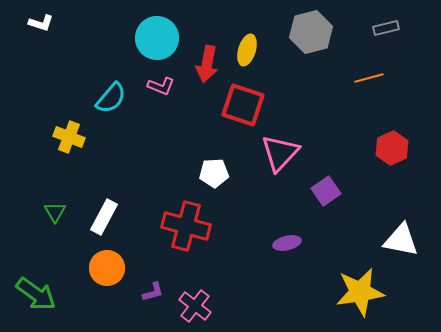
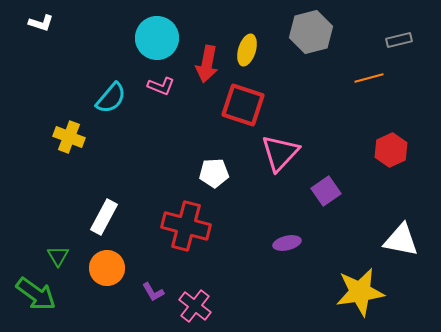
gray rectangle: moved 13 px right, 12 px down
red hexagon: moved 1 px left, 2 px down
green triangle: moved 3 px right, 44 px down
purple L-shape: rotated 75 degrees clockwise
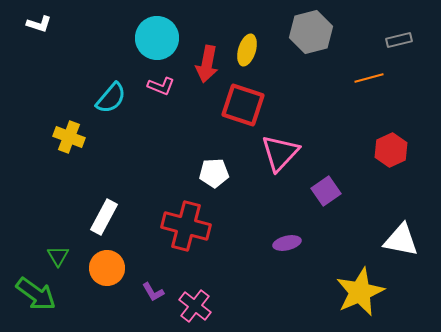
white L-shape: moved 2 px left, 1 px down
yellow star: rotated 15 degrees counterclockwise
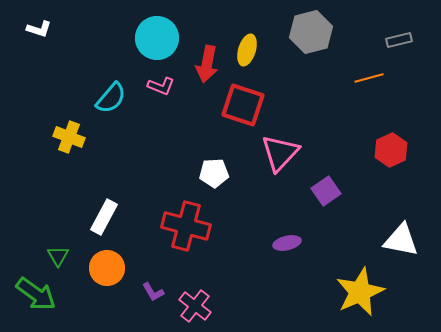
white L-shape: moved 5 px down
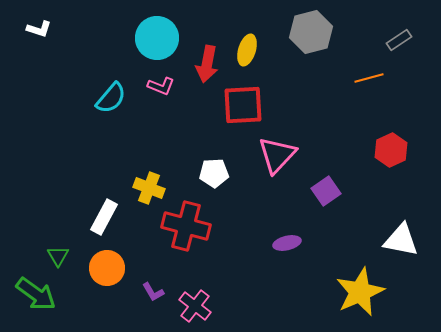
gray rectangle: rotated 20 degrees counterclockwise
red square: rotated 21 degrees counterclockwise
yellow cross: moved 80 px right, 51 px down
pink triangle: moved 3 px left, 2 px down
